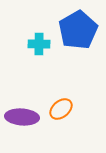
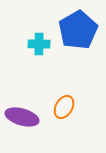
orange ellipse: moved 3 px right, 2 px up; rotated 20 degrees counterclockwise
purple ellipse: rotated 12 degrees clockwise
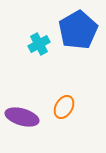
cyan cross: rotated 30 degrees counterclockwise
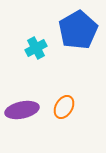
cyan cross: moved 3 px left, 4 px down
purple ellipse: moved 7 px up; rotated 28 degrees counterclockwise
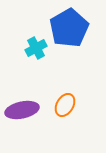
blue pentagon: moved 9 px left, 2 px up
orange ellipse: moved 1 px right, 2 px up
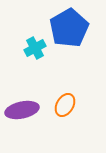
cyan cross: moved 1 px left
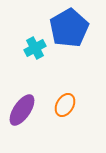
purple ellipse: rotated 44 degrees counterclockwise
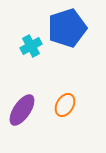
blue pentagon: moved 2 px left; rotated 12 degrees clockwise
cyan cross: moved 4 px left, 2 px up
